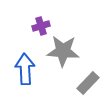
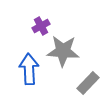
purple cross: rotated 12 degrees counterclockwise
blue arrow: moved 4 px right
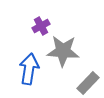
blue arrow: rotated 12 degrees clockwise
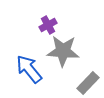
purple cross: moved 7 px right, 1 px up
blue arrow: rotated 48 degrees counterclockwise
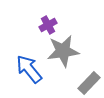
gray star: rotated 12 degrees counterclockwise
gray rectangle: moved 1 px right
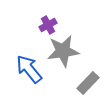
gray rectangle: moved 1 px left
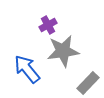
blue arrow: moved 2 px left
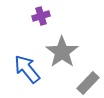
purple cross: moved 7 px left, 9 px up; rotated 12 degrees clockwise
gray star: moved 1 px left, 1 px down; rotated 28 degrees counterclockwise
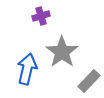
blue arrow: rotated 52 degrees clockwise
gray rectangle: moved 1 px right, 2 px up
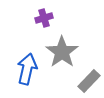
purple cross: moved 3 px right, 2 px down
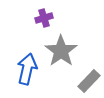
gray star: moved 1 px left, 1 px up
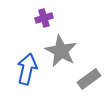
gray star: rotated 8 degrees counterclockwise
gray rectangle: moved 2 px up; rotated 10 degrees clockwise
